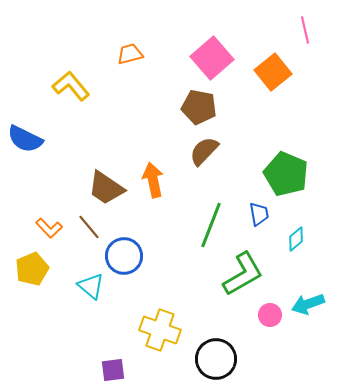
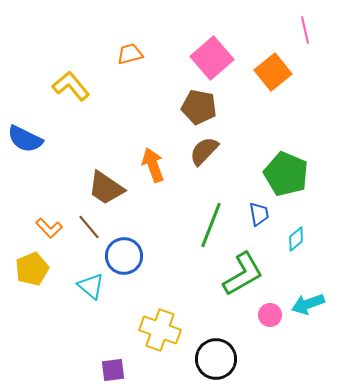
orange arrow: moved 15 px up; rotated 8 degrees counterclockwise
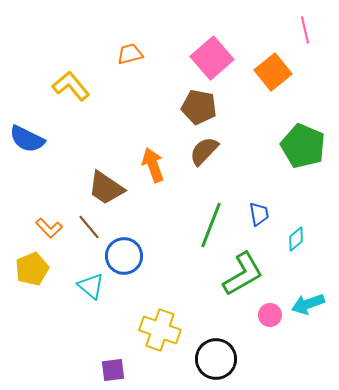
blue semicircle: moved 2 px right
green pentagon: moved 17 px right, 28 px up
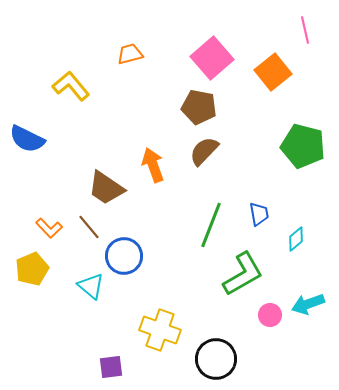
green pentagon: rotated 9 degrees counterclockwise
purple square: moved 2 px left, 3 px up
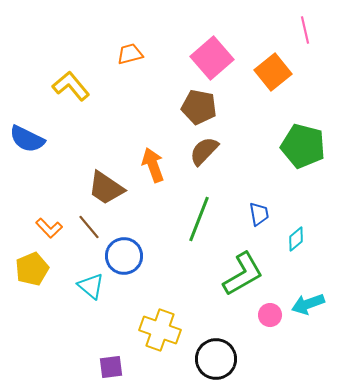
green line: moved 12 px left, 6 px up
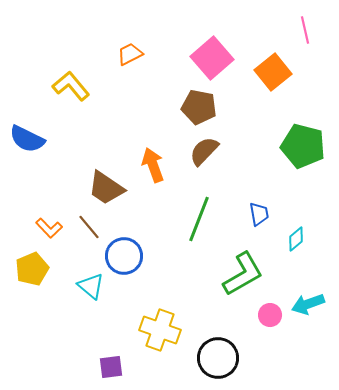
orange trapezoid: rotated 12 degrees counterclockwise
black circle: moved 2 px right, 1 px up
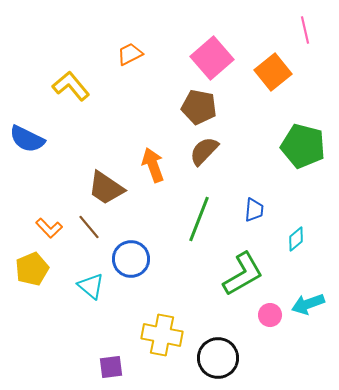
blue trapezoid: moved 5 px left, 4 px up; rotated 15 degrees clockwise
blue circle: moved 7 px right, 3 px down
yellow cross: moved 2 px right, 5 px down; rotated 9 degrees counterclockwise
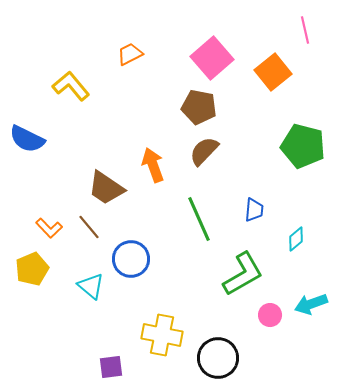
green line: rotated 45 degrees counterclockwise
cyan arrow: moved 3 px right
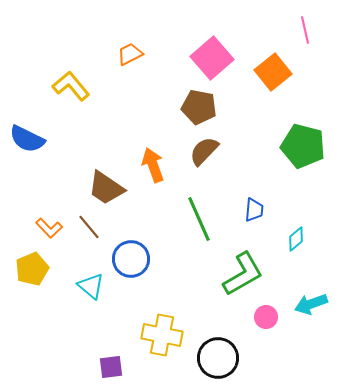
pink circle: moved 4 px left, 2 px down
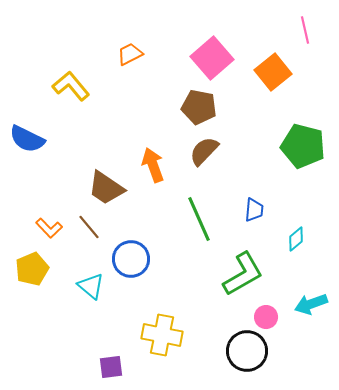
black circle: moved 29 px right, 7 px up
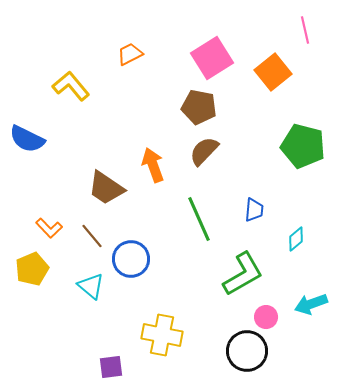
pink square: rotated 9 degrees clockwise
brown line: moved 3 px right, 9 px down
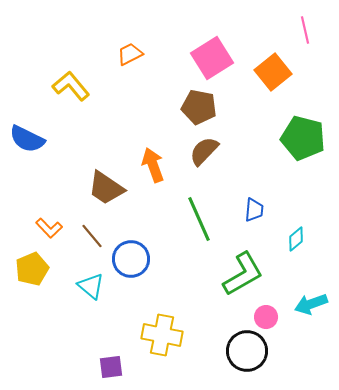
green pentagon: moved 8 px up
